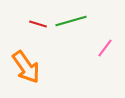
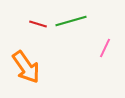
pink line: rotated 12 degrees counterclockwise
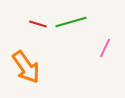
green line: moved 1 px down
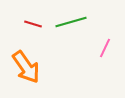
red line: moved 5 px left
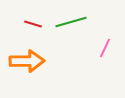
orange arrow: moved 1 px right, 6 px up; rotated 56 degrees counterclockwise
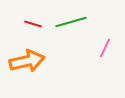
orange arrow: rotated 12 degrees counterclockwise
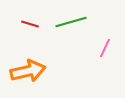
red line: moved 3 px left
orange arrow: moved 1 px right, 10 px down
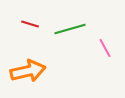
green line: moved 1 px left, 7 px down
pink line: rotated 54 degrees counterclockwise
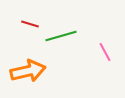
green line: moved 9 px left, 7 px down
pink line: moved 4 px down
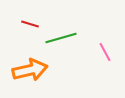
green line: moved 2 px down
orange arrow: moved 2 px right, 1 px up
